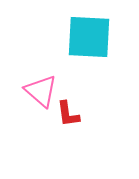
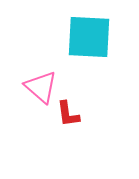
pink triangle: moved 4 px up
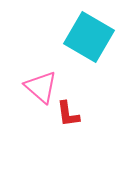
cyan square: rotated 27 degrees clockwise
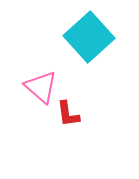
cyan square: rotated 18 degrees clockwise
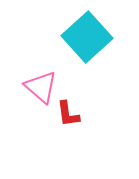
cyan square: moved 2 px left
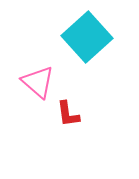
pink triangle: moved 3 px left, 5 px up
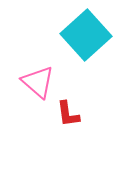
cyan square: moved 1 px left, 2 px up
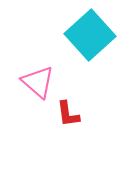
cyan square: moved 4 px right
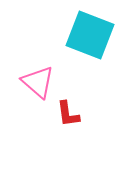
cyan square: rotated 27 degrees counterclockwise
